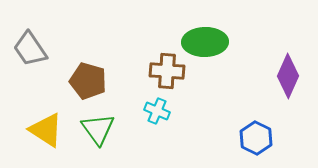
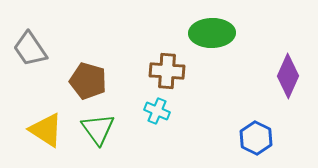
green ellipse: moved 7 px right, 9 px up
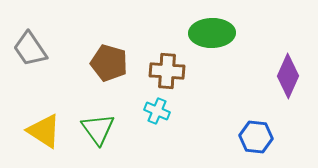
brown pentagon: moved 21 px right, 18 px up
yellow triangle: moved 2 px left, 1 px down
blue hexagon: moved 1 px up; rotated 20 degrees counterclockwise
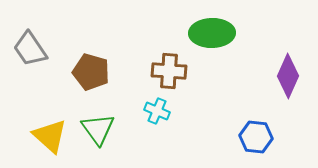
brown pentagon: moved 18 px left, 9 px down
brown cross: moved 2 px right
yellow triangle: moved 6 px right, 5 px down; rotated 9 degrees clockwise
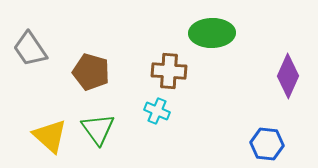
blue hexagon: moved 11 px right, 7 px down
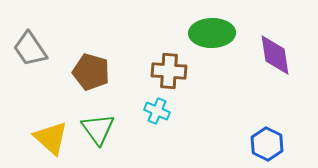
purple diamond: moved 13 px left, 21 px up; rotated 33 degrees counterclockwise
yellow triangle: moved 1 px right, 2 px down
blue hexagon: rotated 20 degrees clockwise
